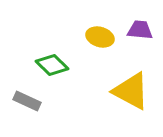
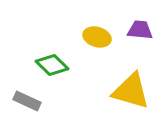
yellow ellipse: moved 3 px left
yellow triangle: rotated 12 degrees counterclockwise
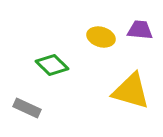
yellow ellipse: moved 4 px right
gray rectangle: moved 7 px down
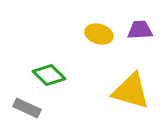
purple trapezoid: rotated 8 degrees counterclockwise
yellow ellipse: moved 2 px left, 3 px up
green diamond: moved 3 px left, 10 px down
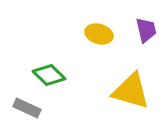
purple trapezoid: moved 6 px right; rotated 80 degrees clockwise
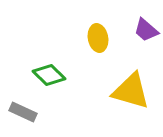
purple trapezoid: rotated 144 degrees clockwise
yellow ellipse: moved 1 px left, 4 px down; rotated 64 degrees clockwise
gray rectangle: moved 4 px left, 4 px down
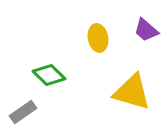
yellow triangle: moved 1 px right, 1 px down
gray rectangle: rotated 60 degrees counterclockwise
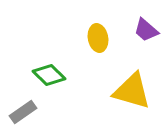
yellow triangle: moved 1 px up
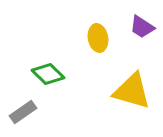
purple trapezoid: moved 4 px left, 3 px up; rotated 8 degrees counterclockwise
green diamond: moved 1 px left, 1 px up
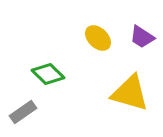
purple trapezoid: moved 10 px down
yellow ellipse: rotated 36 degrees counterclockwise
yellow triangle: moved 2 px left, 2 px down
